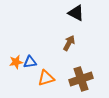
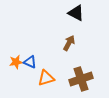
blue triangle: rotated 32 degrees clockwise
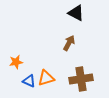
blue triangle: moved 1 px left, 19 px down
brown cross: rotated 10 degrees clockwise
